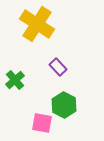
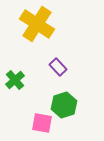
green hexagon: rotated 15 degrees clockwise
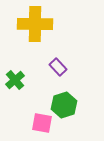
yellow cross: moved 2 px left; rotated 32 degrees counterclockwise
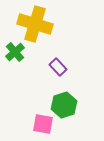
yellow cross: rotated 16 degrees clockwise
green cross: moved 28 px up
pink square: moved 1 px right, 1 px down
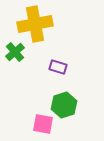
yellow cross: rotated 28 degrees counterclockwise
purple rectangle: rotated 30 degrees counterclockwise
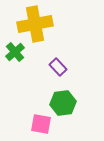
purple rectangle: rotated 30 degrees clockwise
green hexagon: moved 1 px left, 2 px up; rotated 10 degrees clockwise
pink square: moved 2 px left
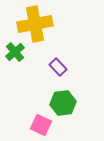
pink square: moved 1 px down; rotated 15 degrees clockwise
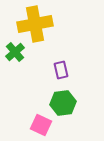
purple rectangle: moved 3 px right, 3 px down; rotated 30 degrees clockwise
